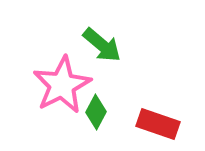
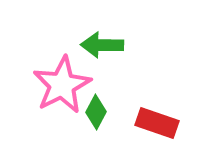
green arrow: rotated 141 degrees clockwise
red rectangle: moved 1 px left, 1 px up
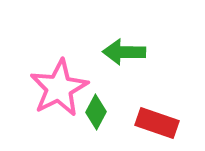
green arrow: moved 22 px right, 7 px down
pink star: moved 3 px left, 3 px down
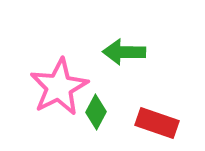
pink star: moved 1 px up
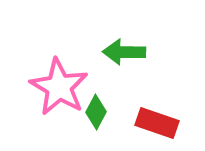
pink star: rotated 14 degrees counterclockwise
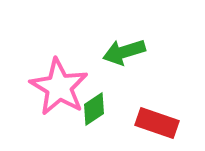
green arrow: rotated 18 degrees counterclockwise
green diamond: moved 2 px left, 3 px up; rotated 28 degrees clockwise
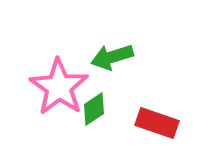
green arrow: moved 12 px left, 5 px down
pink star: rotated 4 degrees clockwise
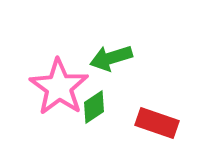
green arrow: moved 1 px left, 1 px down
green diamond: moved 2 px up
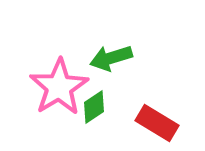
pink star: rotated 6 degrees clockwise
red rectangle: rotated 12 degrees clockwise
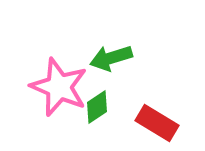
pink star: rotated 18 degrees counterclockwise
green diamond: moved 3 px right
